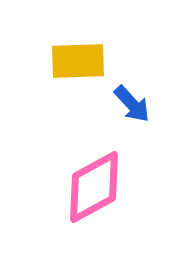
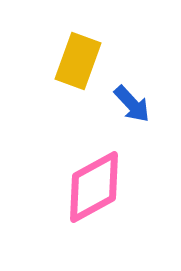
yellow rectangle: rotated 68 degrees counterclockwise
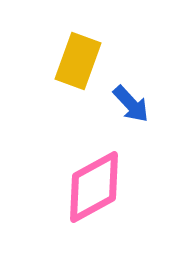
blue arrow: moved 1 px left
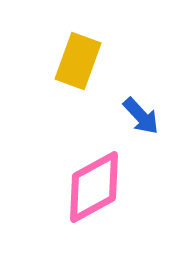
blue arrow: moved 10 px right, 12 px down
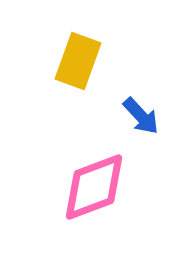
pink diamond: rotated 8 degrees clockwise
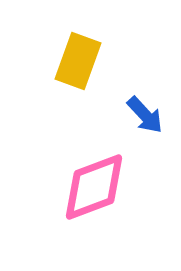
blue arrow: moved 4 px right, 1 px up
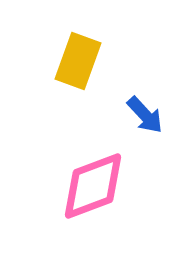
pink diamond: moved 1 px left, 1 px up
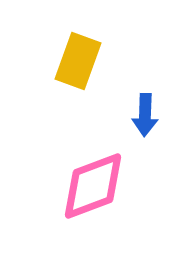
blue arrow: rotated 45 degrees clockwise
